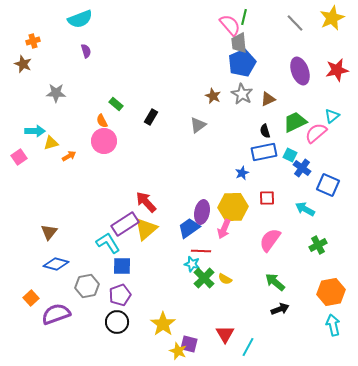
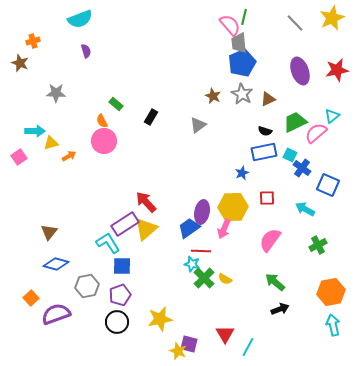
brown star at (23, 64): moved 3 px left, 1 px up
black semicircle at (265, 131): rotated 56 degrees counterclockwise
yellow star at (163, 324): moved 3 px left, 5 px up; rotated 25 degrees clockwise
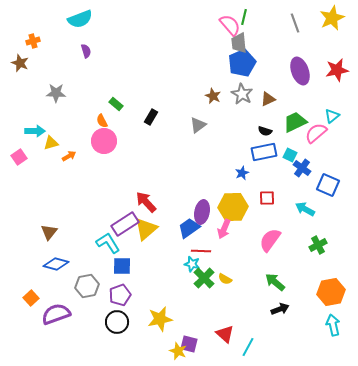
gray line at (295, 23): rotated 24 degrees clockwise
red triangle at (225, 334): rotated 18 degrees counterclockwise
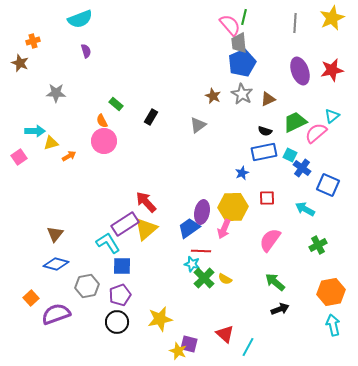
gray line at (295, 23): rotated 24 degrees clockwise
red star at (337, 70): moved 5 px left
brown triangle at (49, 232): moved 6 px right, 2 px down
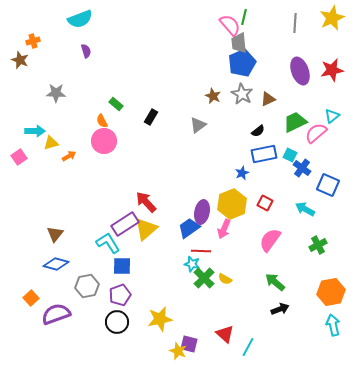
brown star at (20, 63): moved 3 px up
black semicircle at (265, 131): moved 7 px left; rotated 56 degrees counterclockwise
blue rectangle at (264, 152): moved 2 px down
red square at (267, 198): moved 2 px left, 5 px down; rotated 28 degrees clockwise
yellow hexagon at (233, 207): moved 1 px left, 3 px up; rotated 20 degrees counterclockwise
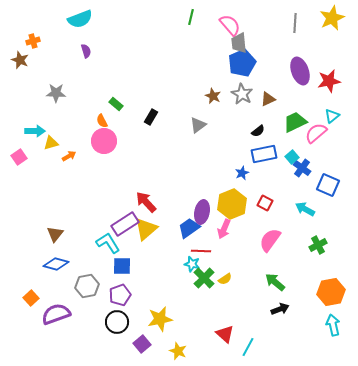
green line at (244, 17): moved 53 px left
red star at (332, 70): moved 3 px left, 11 px down
cyan square at (290, 155): moved 2 px right, 2 px down; rotated 24 degrees clockwise
yellow semicircle at (225, 279): rotated 64 degrees counterclockwise
purple square at (189, 344): moved 47 px left; rotated 36 degrees clockwise
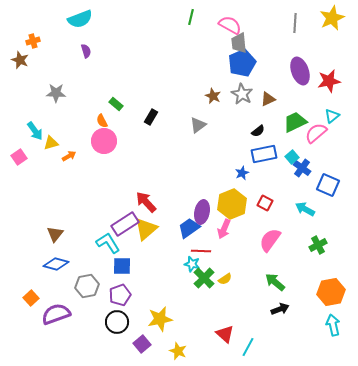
pink semicircle at (230, 25): rotated 20 degrees counterclockwise
cyan arrow at (35, 131): rotated 54 degrees clockwise
